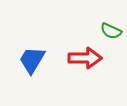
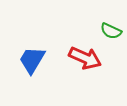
red arrow: rotated 24 degrees clockwise
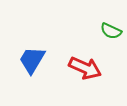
red arrow: moved 10 px down
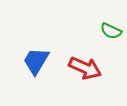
blue trapezoid: moved 4 px right, 1 px down
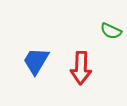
red arrow: moved 4 px left; rotated 68 degrees clockwise
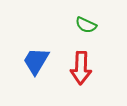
green semicircle: moved 25 px left, 6 px up
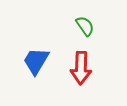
green semicircle: moved 1 px left, 1 px down; rotated 150 degrees counterclockwise
